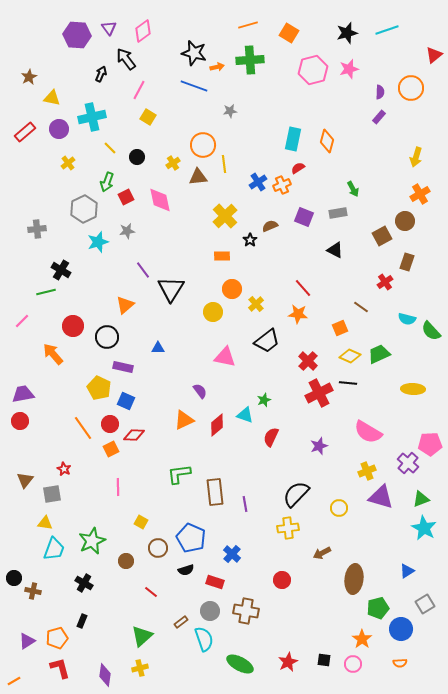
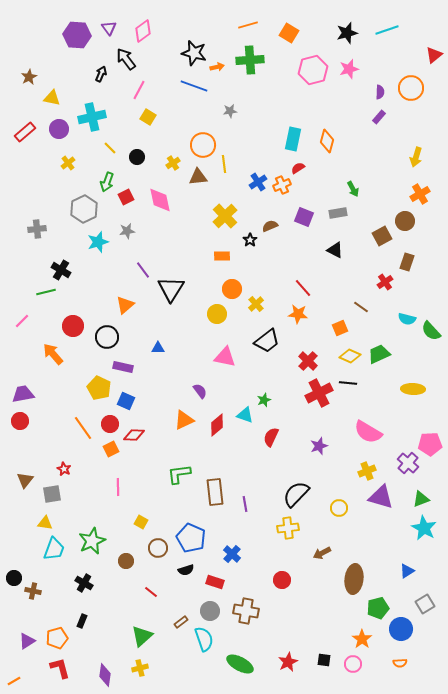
yellow circle at (213, 312): moved 4 px right, 2 px down
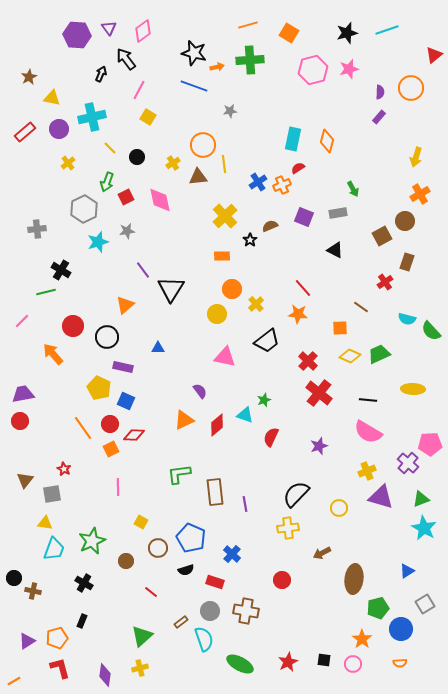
orange square at (340, 328): rotated 21 degrees clockwise
black line at (348, 383): moved 20 px right, 17 px down
red cross at (319, 393): rotated 24 degrees counterclockwise
